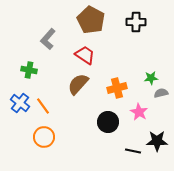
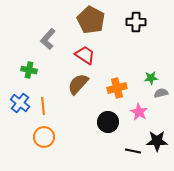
orange line: rotated 30 degrees clockwise
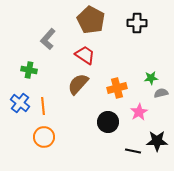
black cross: moved 1 px right, 1 px down
pink star: rotated 12 degrees clockwise
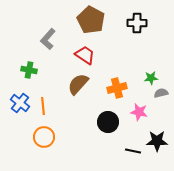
pink star: rotated 30 degrees counterclockwise
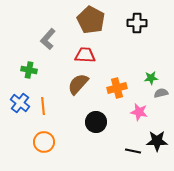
red trapezoid: rotated 30 degrees counterclockwise
black circle: moved 12 px left
orange circle: moved 5 px down
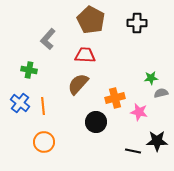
orange cross: moved 2 px left, 10 px down
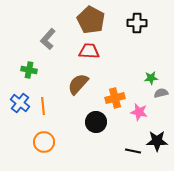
red trapezoid: moved 4 px right, 4 px up
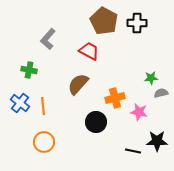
brown pentagon: moved 13 px right, 1 px down
red trapezoid: rotated 25 degrees clockwise
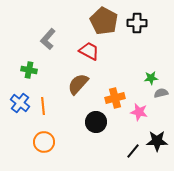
black line: rotated 63 degrees counterclockwise
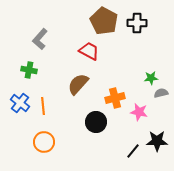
gray L-shape: moved 8 px left
